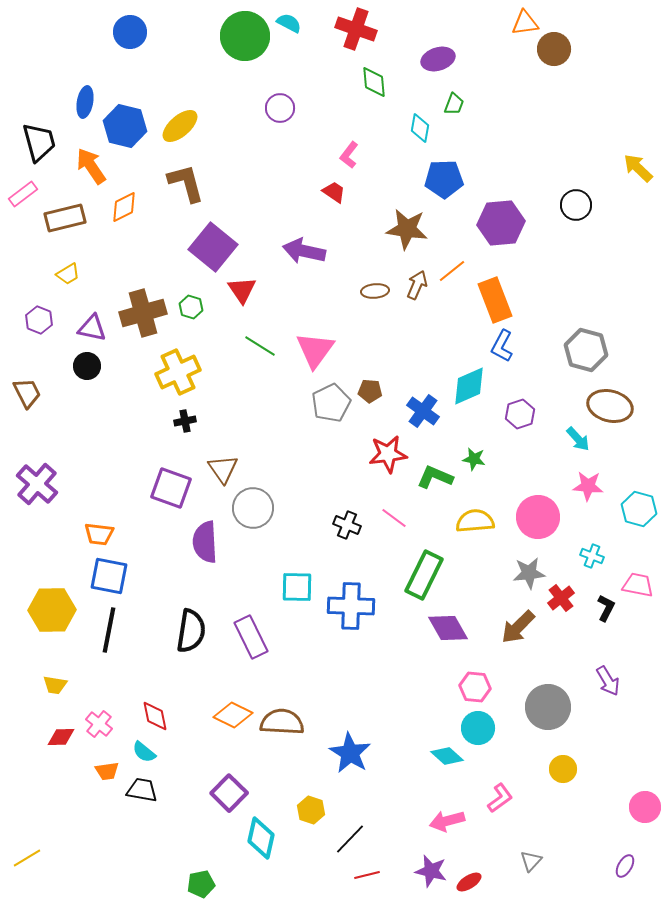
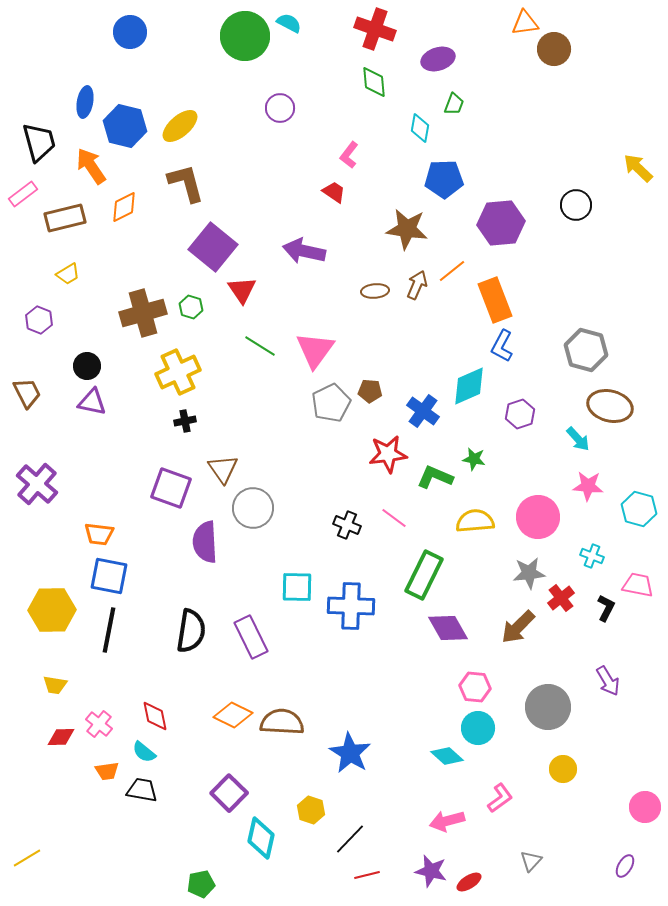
red cross at (356, 29): moved 19 px right
purple triangle at (92, 328): moved 74 px down
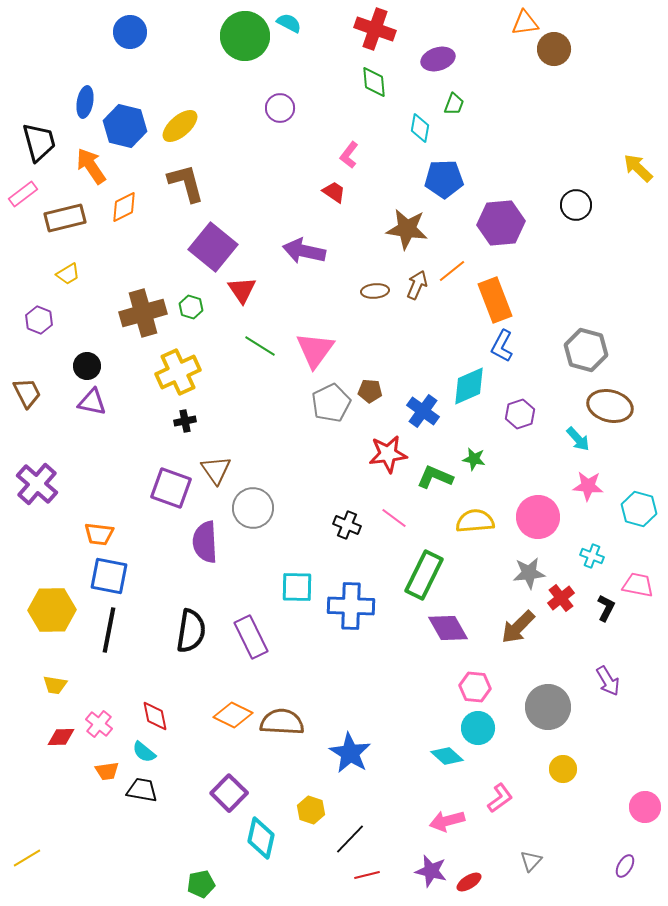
brown triangle at (223, 469): moved 7 px left, 1 px down
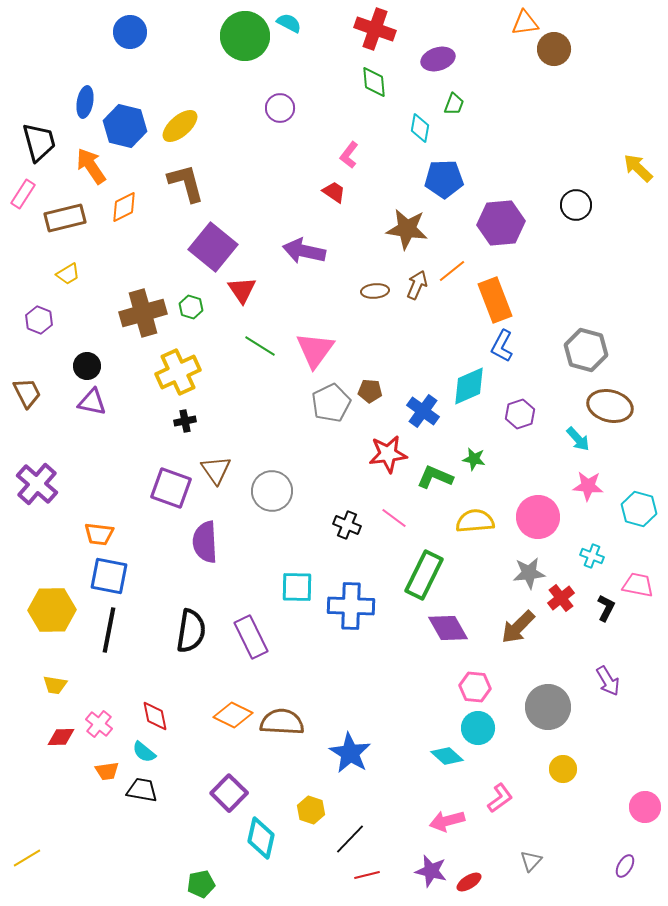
pink rectangle at (23, 194): rotated 20 degrees counterclockwise
gray circle at (253, 508): moved 19 px right, 17 px up
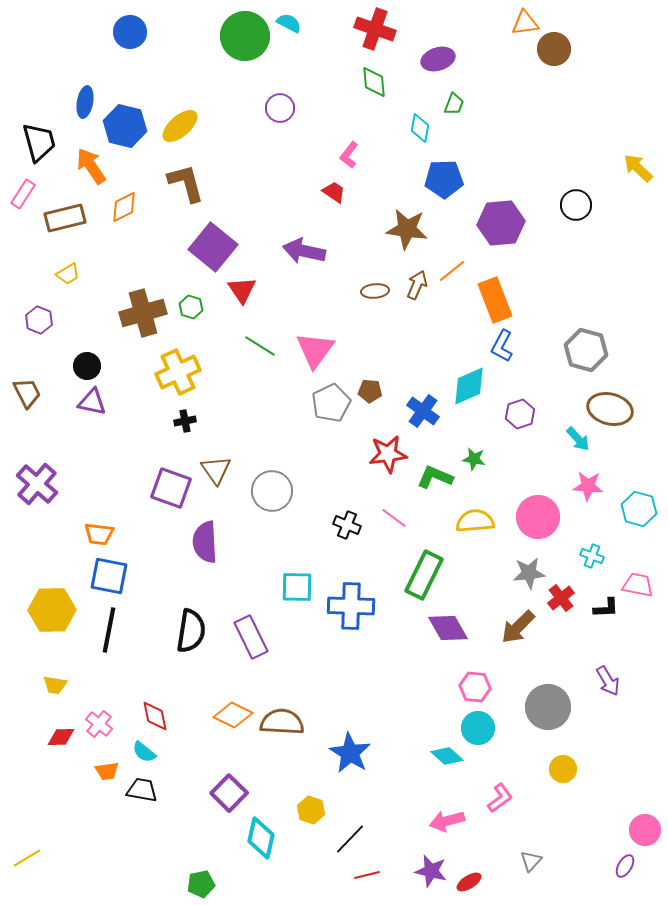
brown ellipse at (610, 406): moved 3 px down
black L-shape at (606, 608): rotated 60 degrees clockwise
pink circle at (645, 807): moved 23 px down
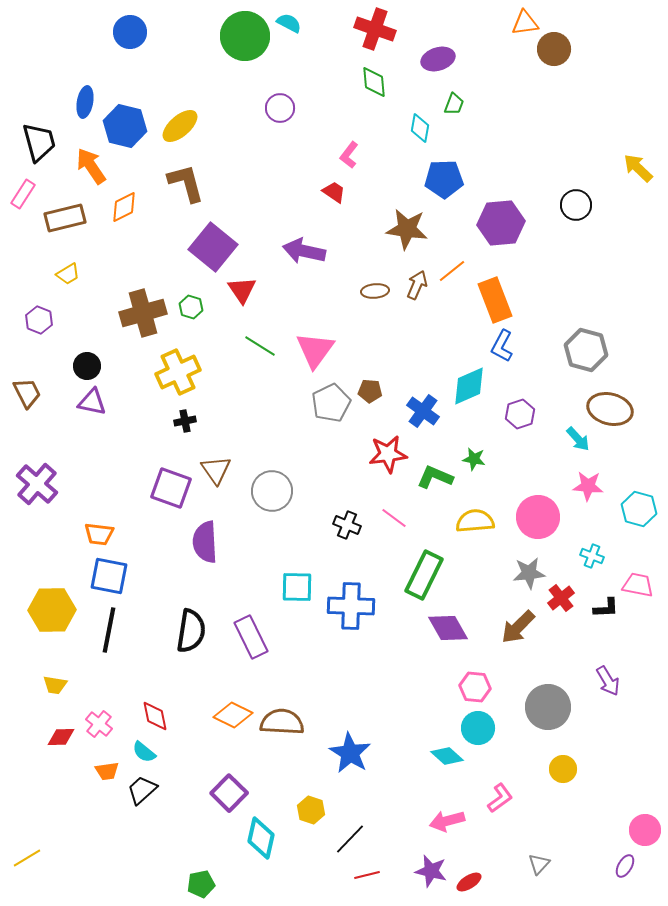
black trapezoid at (142, 790): rotated 52 degrees counterclockwise
gray triangle at (531, 861): moved 8 px right, 3 px down
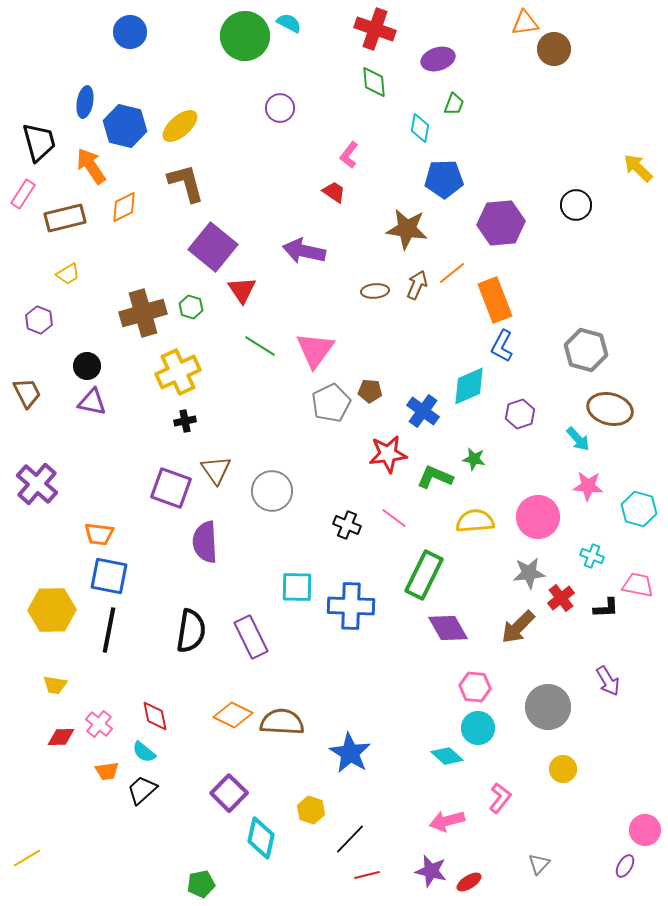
orange line at (452, 271): moved 2 px down
pink L-shape at (500, 798): rotated 16 degrees counterclockwise
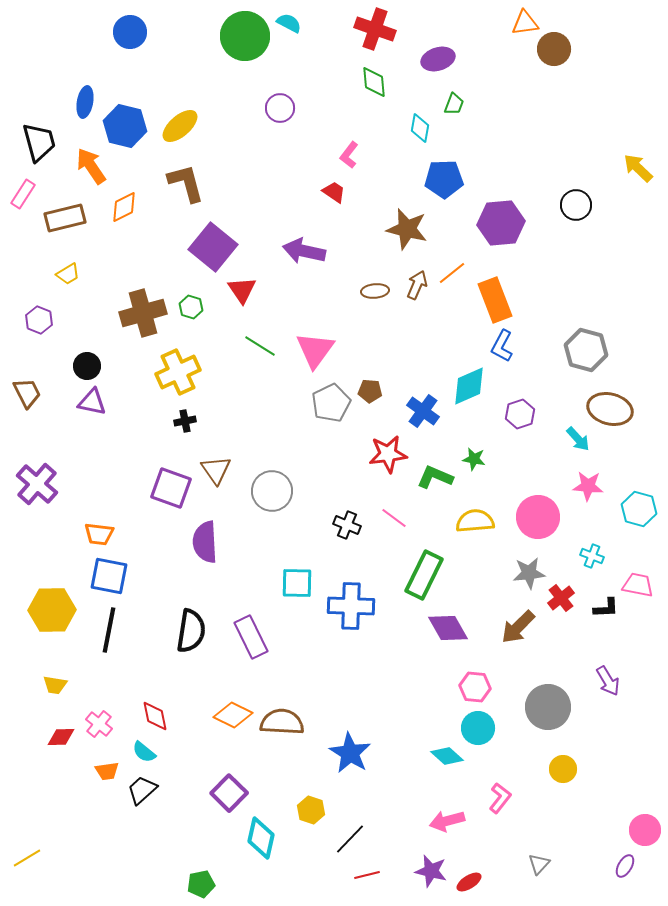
brown star at (407, 229): rotated 6 degrees clockwise
cyan square at (297, 587): moved 4 px up
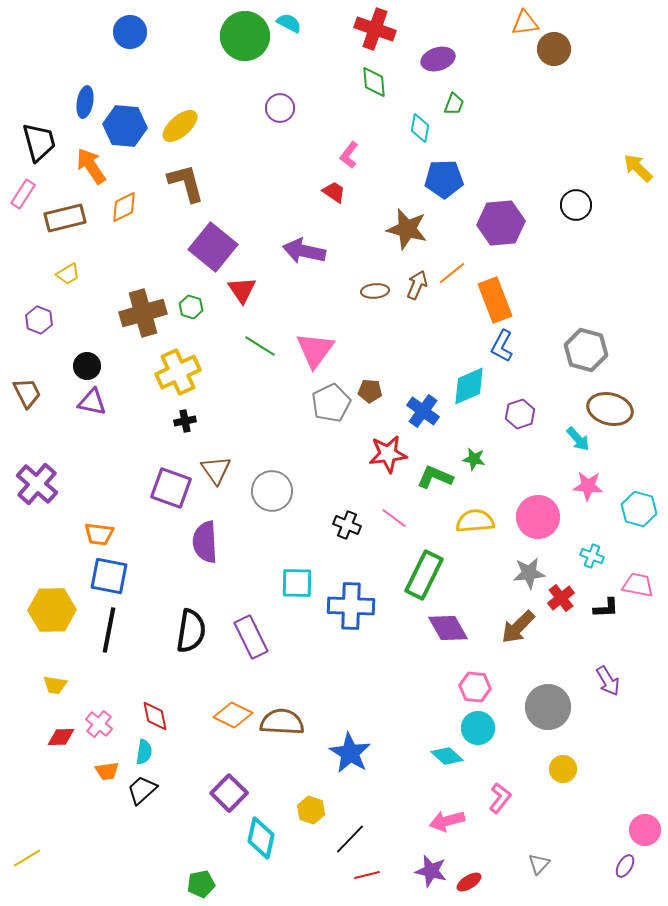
blue hexagon at (125, 126): rotated 9 degrees counterclockwise
cyan semicircle at (144, 752): rotated 120 degrees counterclockwise
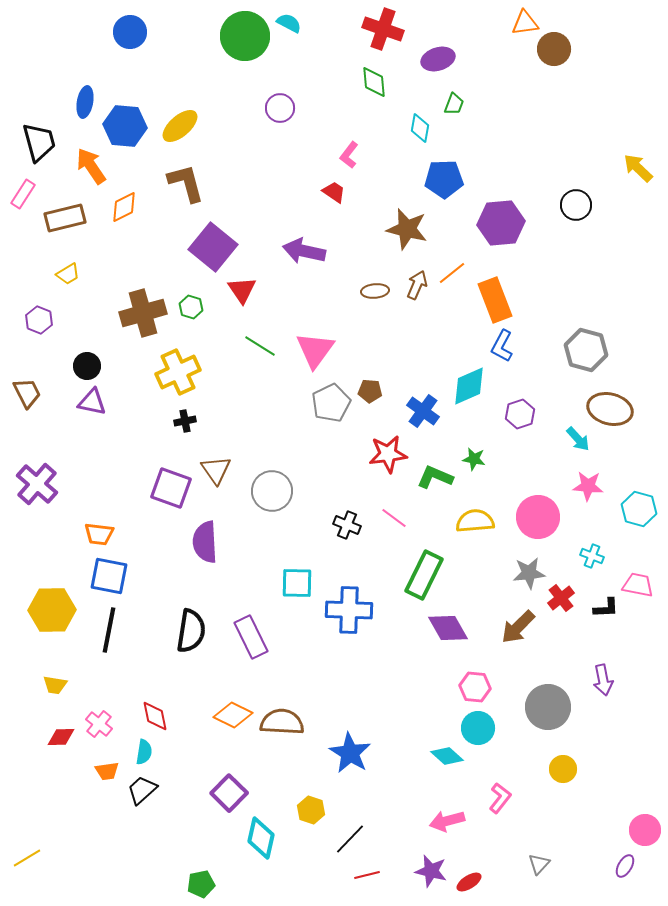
red cross at (375, 29): moved 8 px right
blue cross at (351, 606): moved 2 px left, 4 px down
purple arrow at (608, 681): moved 5 px left, 1 px up; rotated 20 degrees clockwise
